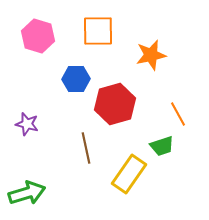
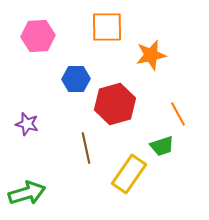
orange square: moved 9 px right, 4 px up
pink hexagon: rotated 20 degrees counterclockwise
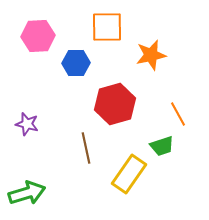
blue hexagon: moved 16 px up
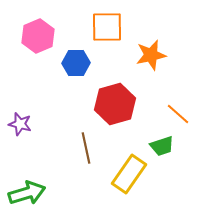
pink hexagon: rotated 20 degrees counterclockwise
orange line: rotated 20 degrees counterclockwise
purple star: moved 7 px left
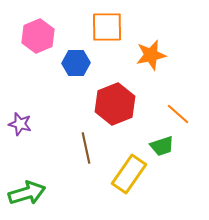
red hexagon: rotated 6 degrees counterclockwise
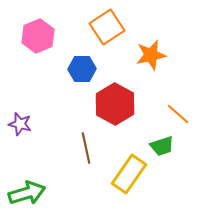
orange square: rotated 32 degrees counterclockwise
blue hexagon: moved 6 px right, 6 px down
red hexagon: rotated 9 degrees counterclockwise
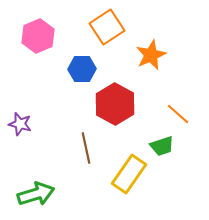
orange star: rotated 12 degrees counterclockwise
green arrow: moved 9 px right, 1 px down
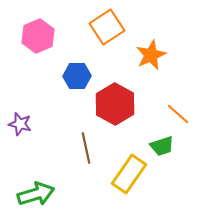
blue hexagon: moved 5 px left, 7 px down
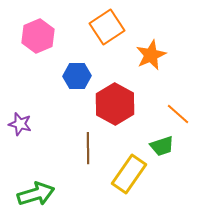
brown line: moved 2 px right; rotated 12 degrees clockwise
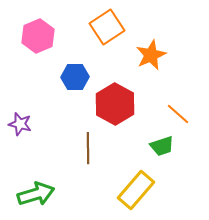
blue hexagon: moved 2 px left, 1 px down
yellow rectangle: moved 7 px right, 16 px down; rotated 6 degrees clockwise
